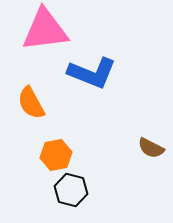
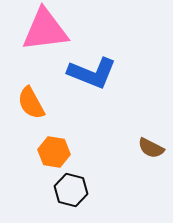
orange hexagon: moved 2 px left, 3 px up; rotated 20 degrees clockwise
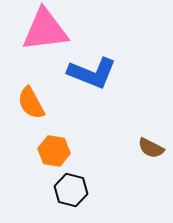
orange hexagon: moved 1 px up
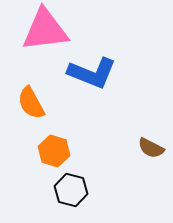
orange hexagon: rotated 8 degrees clockwise
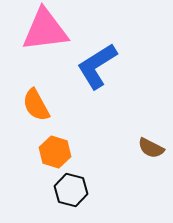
blue L-shape: moved 5 px right, 7 px up; rotated 126 degrees clockwise
orange semicircle: moved 5 px right, 2 px down
orange hexagon: moved 1 px right, 1 px down
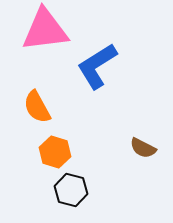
orange semicircle: moved 1 px right, 2 px down
brown semicircle: moved 8 px left
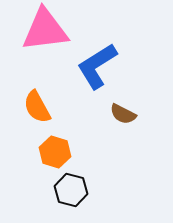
brown semicircle: moved 20 px left, 34 px up
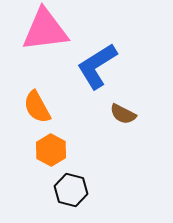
orange hexagon: moved 4 px left, 2 px up; rotated 12 degrees clockwise
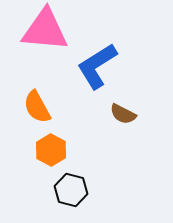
pink triangle: rotated 12 degrees clockwise
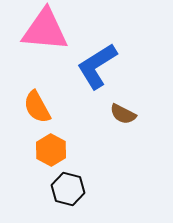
black hexagon: moved 3 px left, 1 px up
